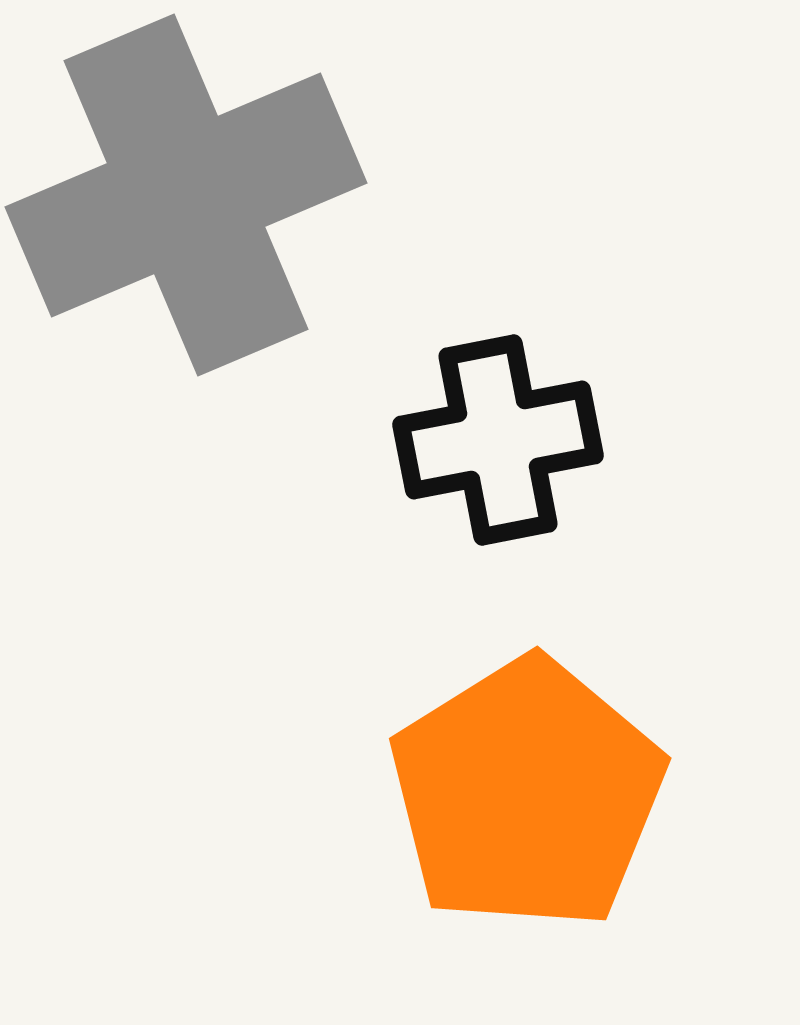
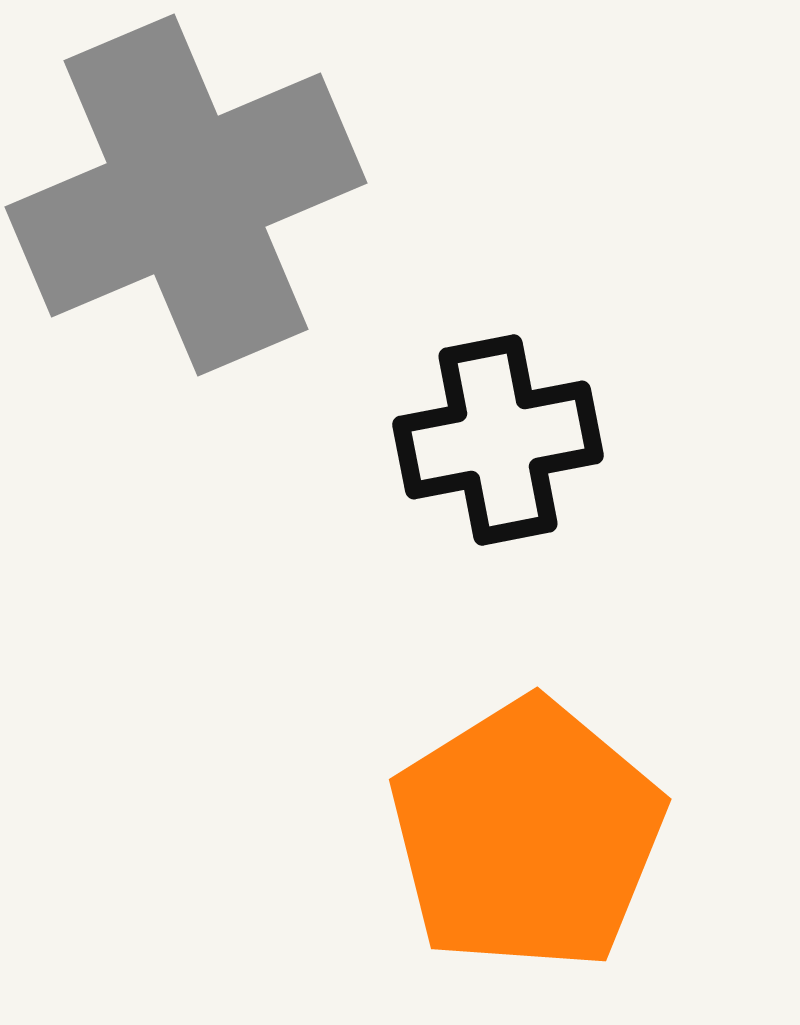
orange pentagon: moved 41 px down
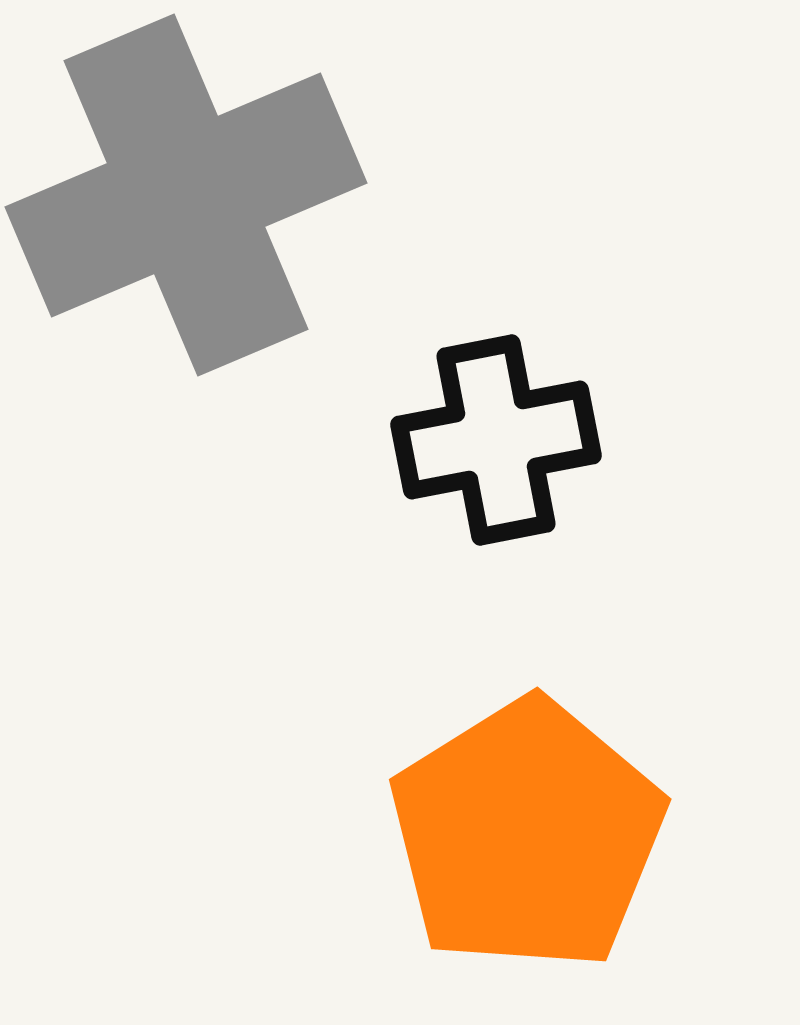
black cross: moved 2 px left
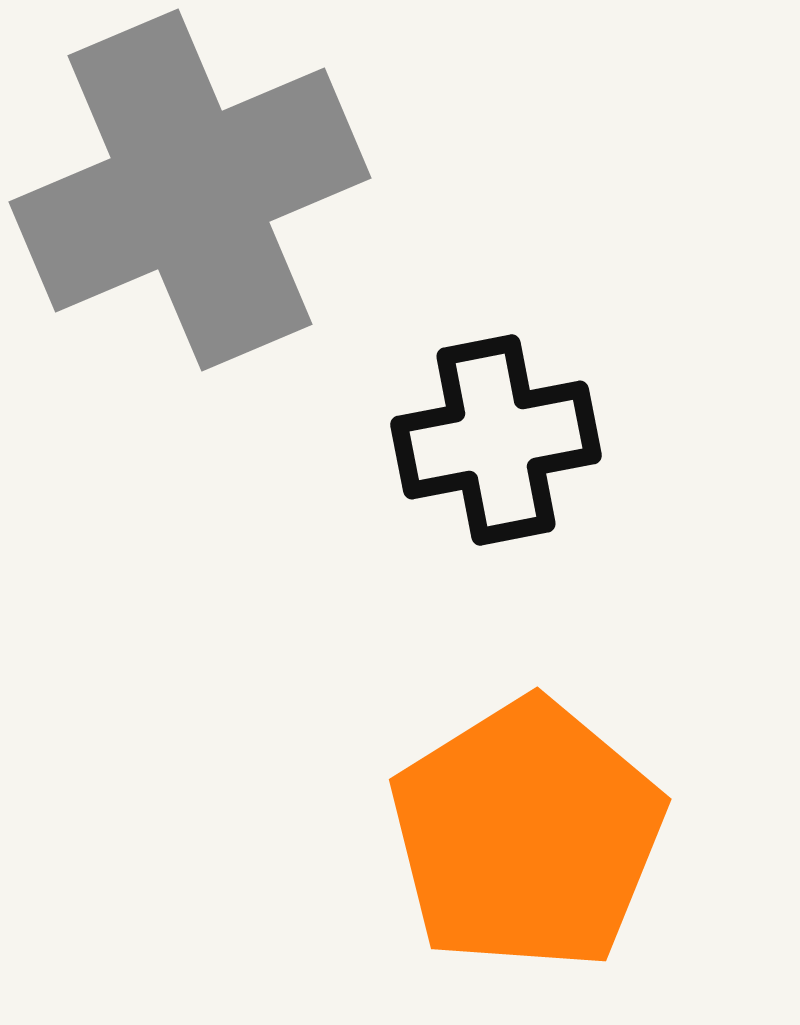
gray cross: moved 4 px right, 5 px up
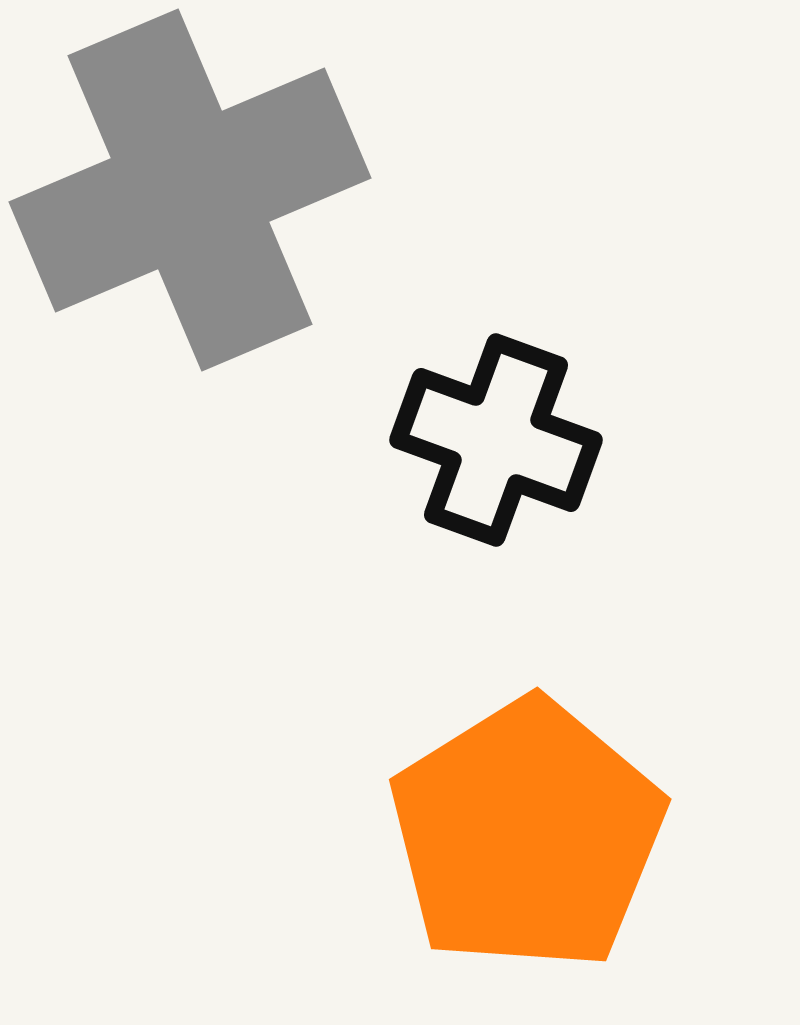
black cross: rotated 31 degrees clockwise
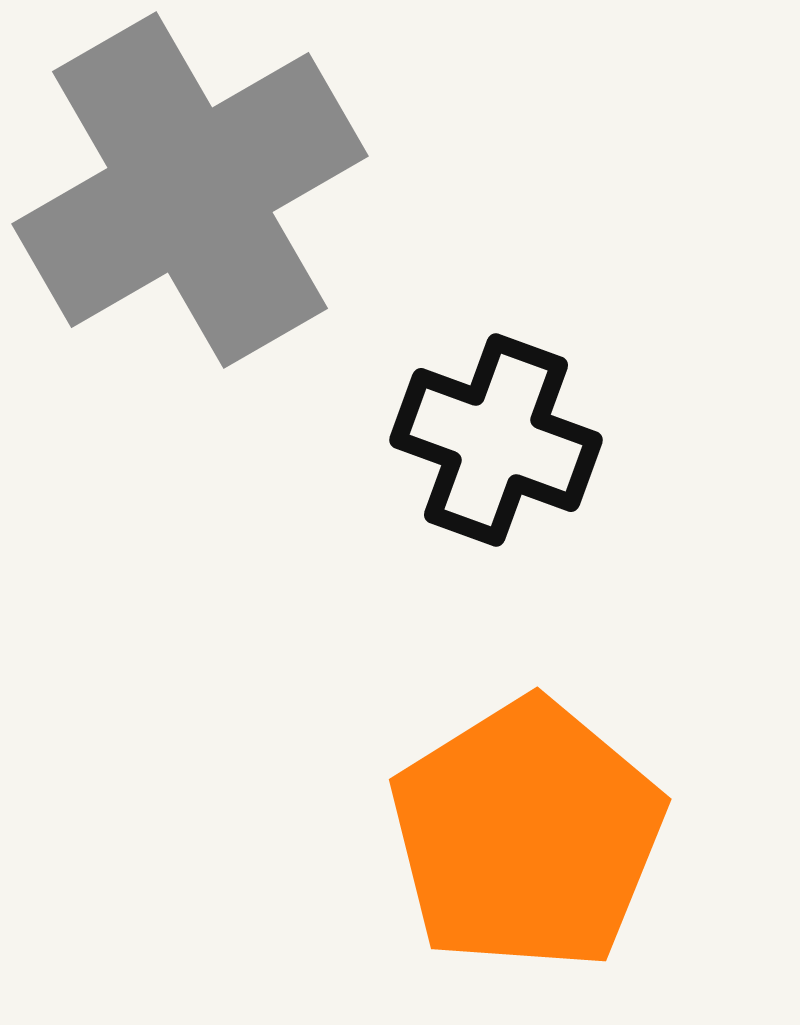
gray cross: rotated 7 degrees counterclockwise
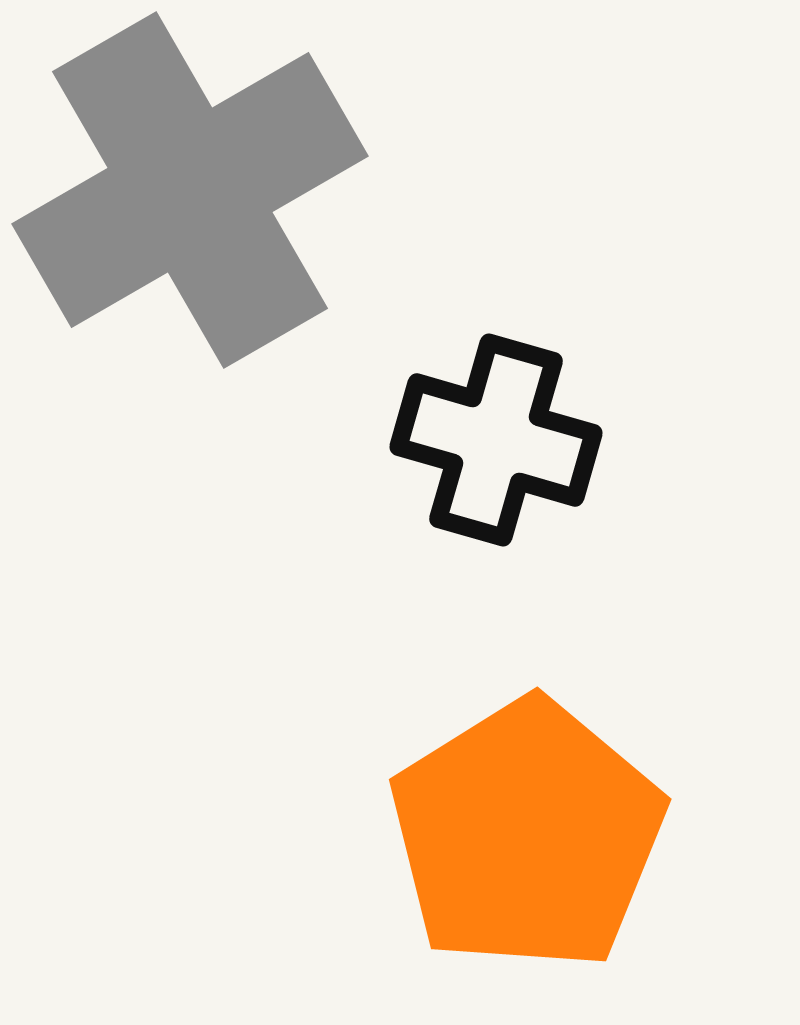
black cross: rotated 4 degrees counterclockwise
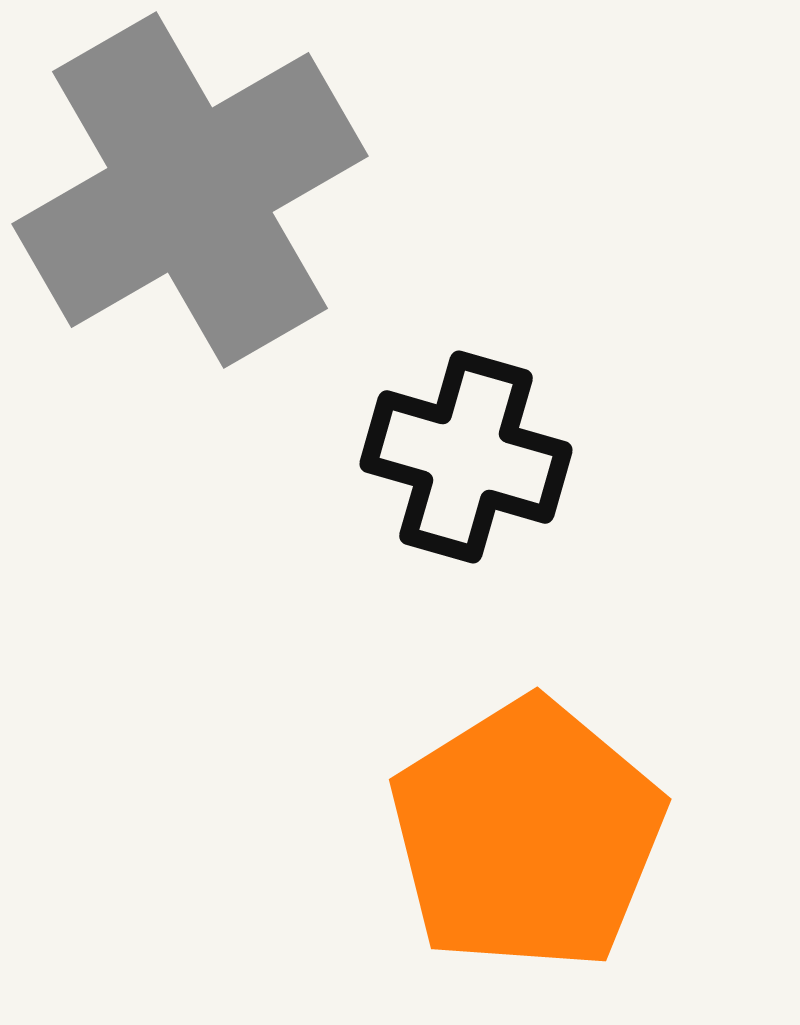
black cross: moved 30 px left, 17 px down
